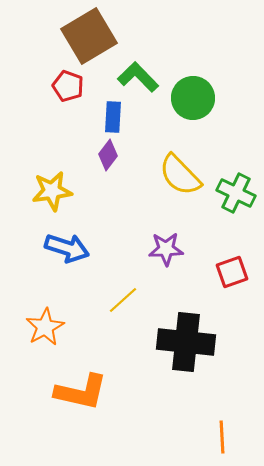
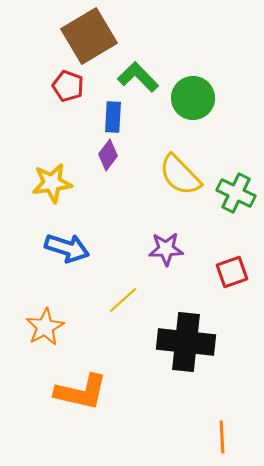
yellow star: moved 8 px up
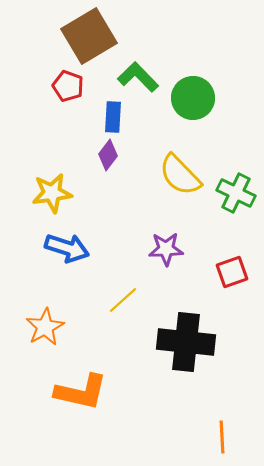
yellow star: moved 10 px down
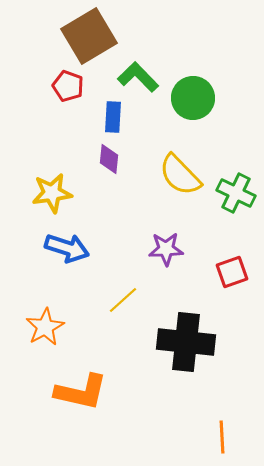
purple diamond: moved 1 px right, 4 px down; rotated 32 degrees counterclockwise
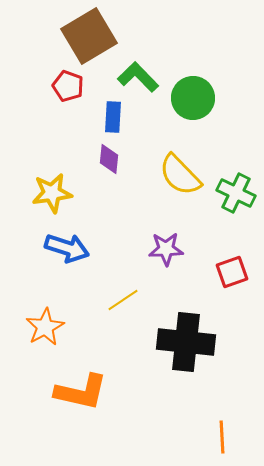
yellow line: rotated 8 degrees clockwise
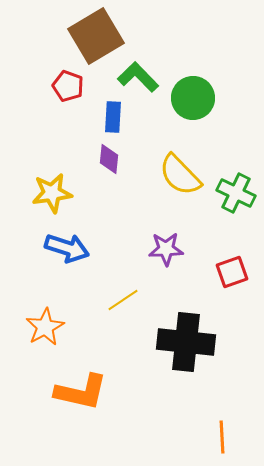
brown square: moved 7 px right
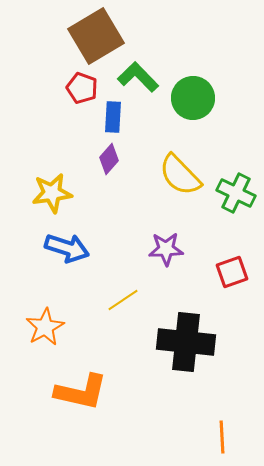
red pentagon: moved 14 px right, 2 px down
purple diamond: rotated 36 degrees clockwise
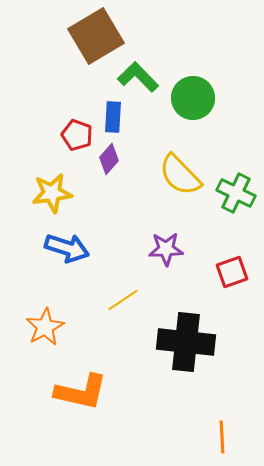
red pentagon: moved 5 px left, 47 px down
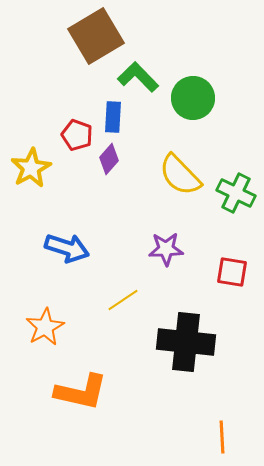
yellow star: moved 21 px left, 25 px up; rotated 21 degrees counterclockwise
red square: rotated 28 degrees clockwise
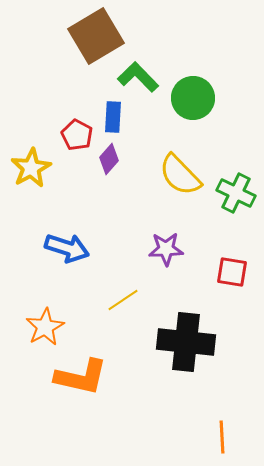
red pentagon: rotated 8 degrees clockwise
orange L-shape: moved 15 px up
